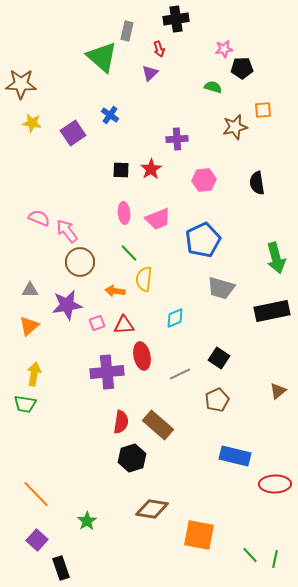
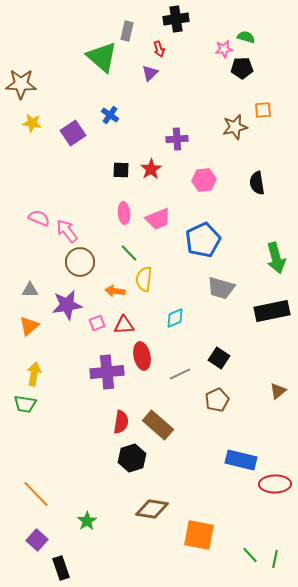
green semicircle at (213, 87): moved 33 px right, 50 px up
blue rectangle at (235, 456): moved 6 px right, 4 px down
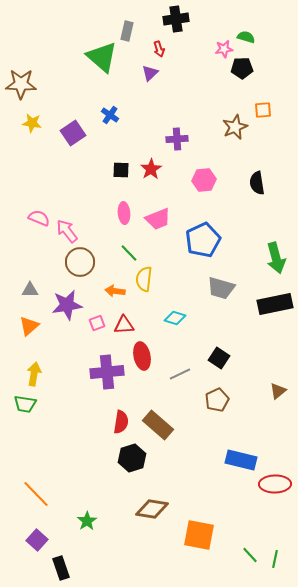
brown star at (235, 127): rotated 10 degrees counterclockwise
black rectangle at (272, 311): moved 3 px right, 7 px up
cyan diamond at (175, 318): rotated 40 degrees clockwise
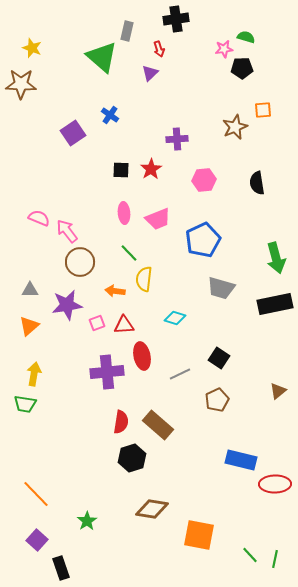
yellow star at (32, 123): moved 75 px up; rotated 12 degrees clockwise
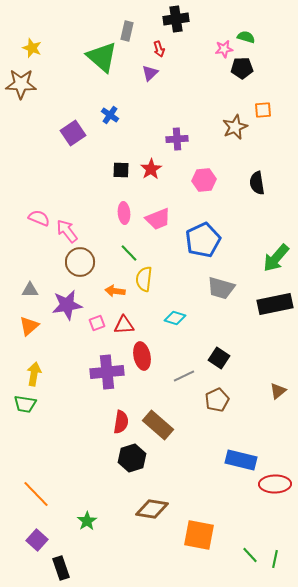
green arrow at (276, 258): rotated 56 degrees clockwise
gray line at (180, 374): moved 4 px right, 2 px down
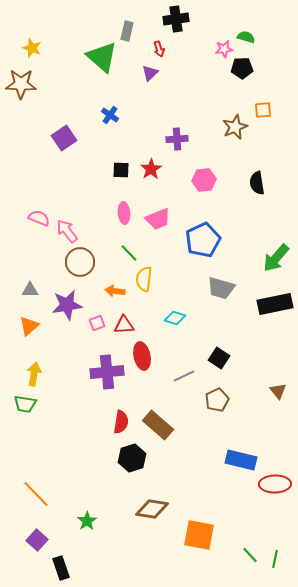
purple square at (73, 133): moved 9 px left, 5 px down
brown triangle at (278, 391): rotated 30 degrees counterclockwise
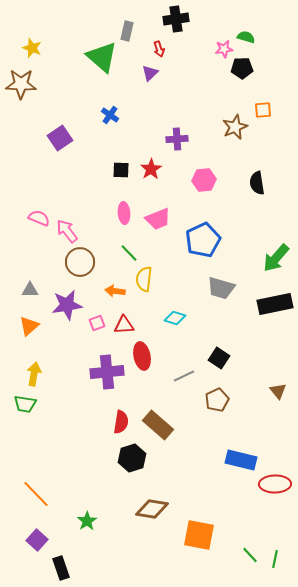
purple square at (64, 138): moved 4 px left
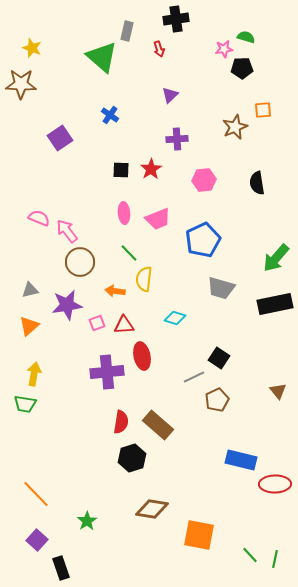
purple triangle at (150, 73): moved 20 px right, 22 px down
gray triangle at (30, 290): rotated 12 degrees counterclockwise
gray line at (184, 376): moved 10 px right, 1 px down
